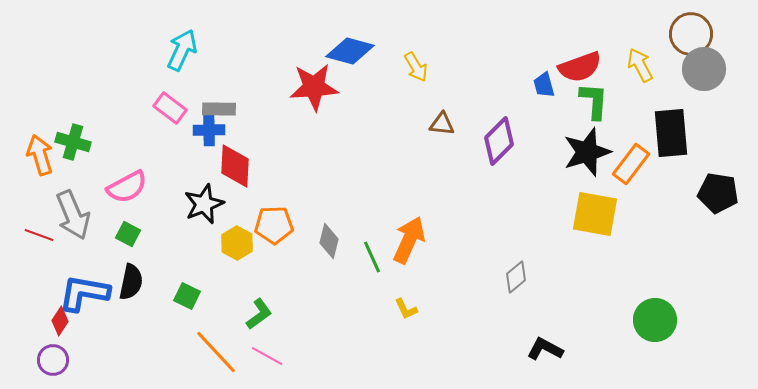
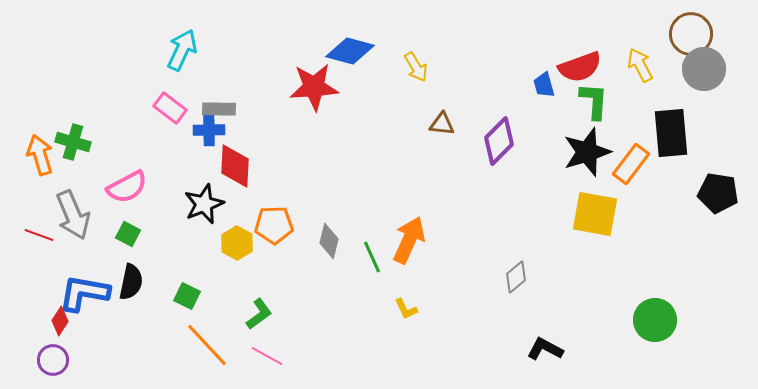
orange line at (216, 352): moved 9 px left, 7 px up
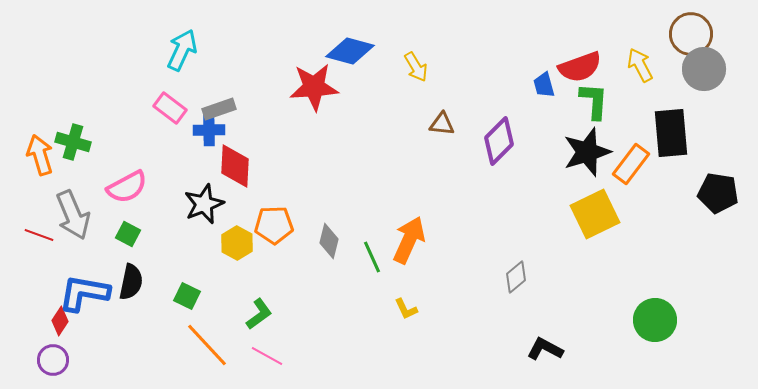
gray rectangle at (219, 109): rotated 20 degrees counterclockwise
yellow square at (595, 214): rotated 36 degrees counterclockwise
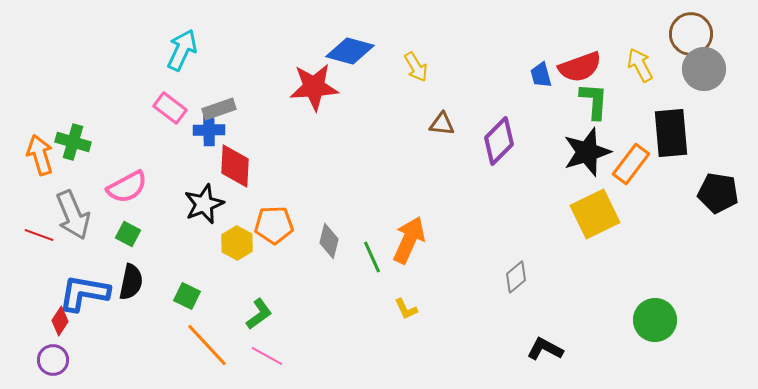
blue trapezoid at (544, 85): moved 3 px left, 10 px up
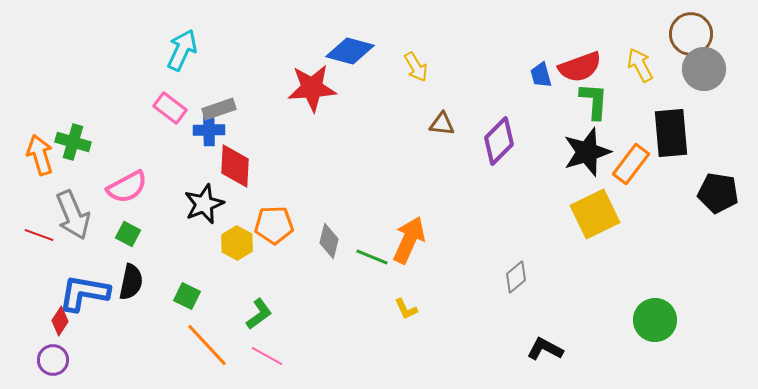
red star at (314, 87): moved 2 px left, 1 px down
green line at (372, 257): rotated 44 degrees counterclockwise
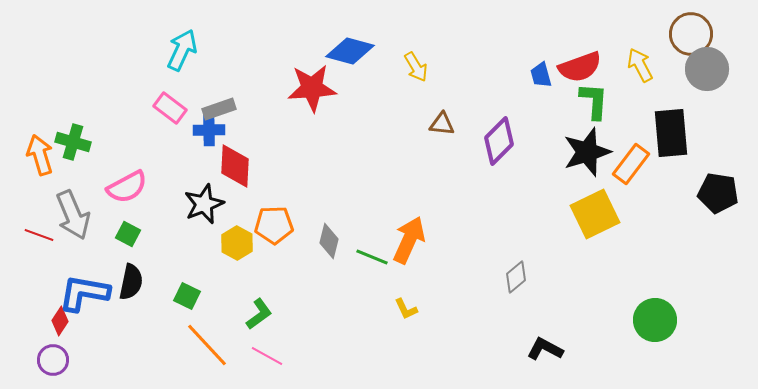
gray circle at (704, 69): moved 3 px right
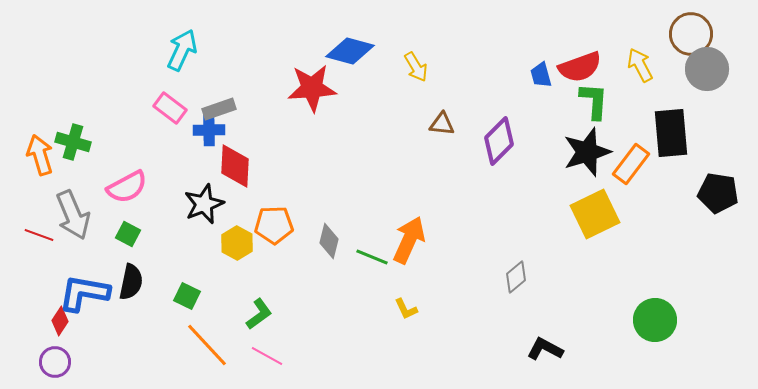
purple circle at (53, 360): moved 2 px right, 2 px down
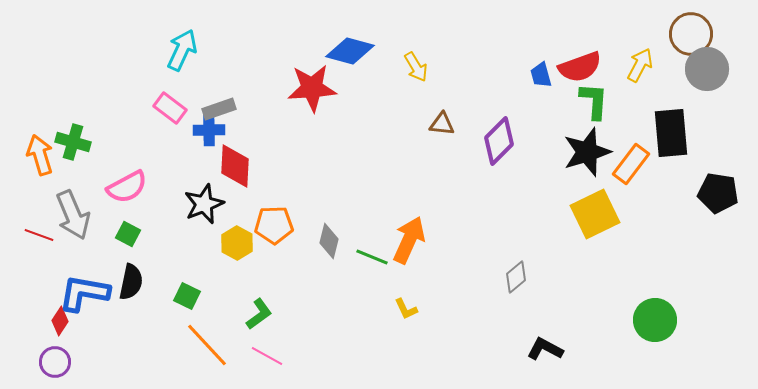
yellow arrow at (640, 65): rotated 56 degrees clockwise
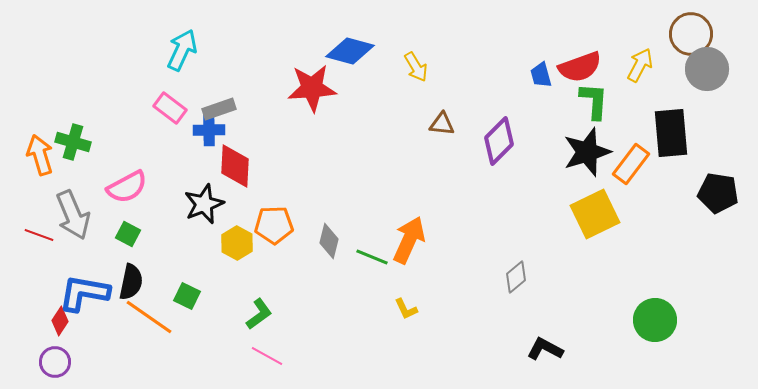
orange line at (207, 345): moved 58 px left, 28 px up; rotated 12 degrees counterclockwise
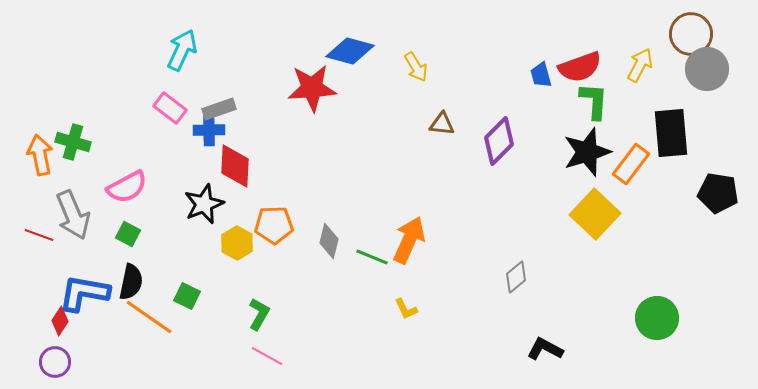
orange arrow at (40, 155): rotated 6 degrees clockwise
yellow square at (595, 214): rotated 21 degrees counterclockwise
green L-shape at (259, 314): rotated 24 degrees counterclockwise
green circle at (655, 320): moved 2 px right, 2 px up
